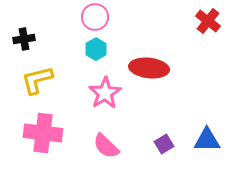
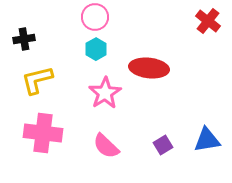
blue triangle: rotated 8 degrees counterclockwise
purple square: moved 1 px left, 1 px down
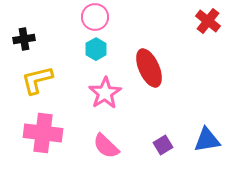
red ellipse: rotated 60 degrees clockwise
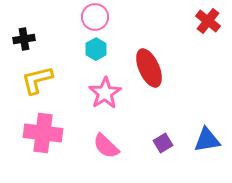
purple square: moved 2 px up
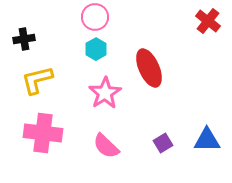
blue triangle: rotated 8 degrees clockwise
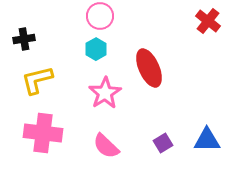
pink circle: moved 5 px right, 1 px up
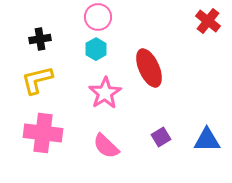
pink circle: moved 2 px left, 1 px down
black cross: moved 16 px right
purple square: moved 2 px left, 6 px up
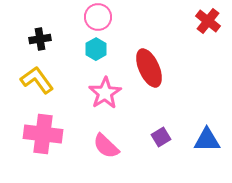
yellow L-shape: rotated 68 degrees clockwise
pink cross: moved 1 px down
